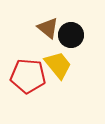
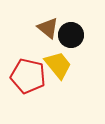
red pentagon: rotated 8 degrees clockwise
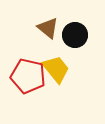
black circle: moved 4 px right
yellow trapezoid: moved 2 px left, 4 px down
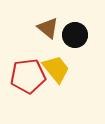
red pentagon: rotated 20 degrees counterclockwise
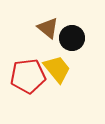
black circle: moved 3 px left, 3 px down
yellow trapezoid: moved 1 px right
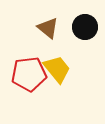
black circle: moved 13 px right, 11 px up
red pentagon: moved 1 px right, 2 px up
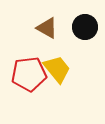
brown triangle: moved 1 px left; rotated 10 degrees counterclockwise
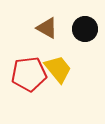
black circle: moved 2 px down
yellow trapezoid: moved 1 px right
